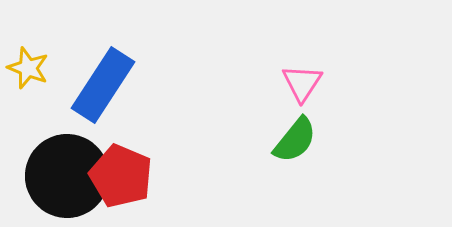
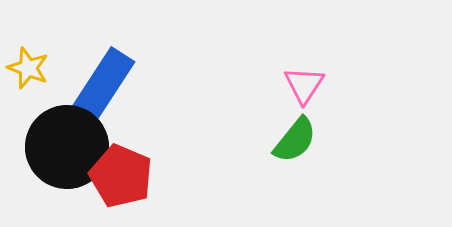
pink triangle: moved 2 px right, 2 px down
black circle: moved 29 px up
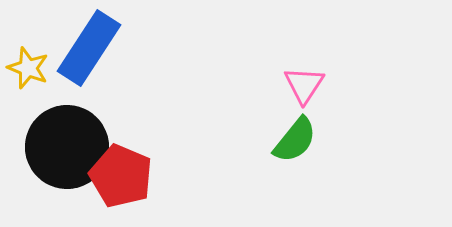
blue rectangle: moved 14 px left, 37 px up
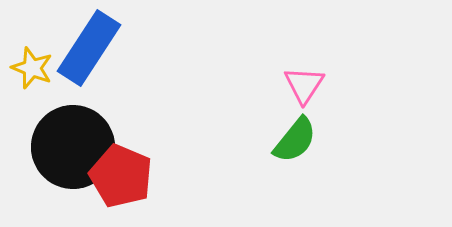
yellow star: moved 4 px right
black circle: moved 6 px right
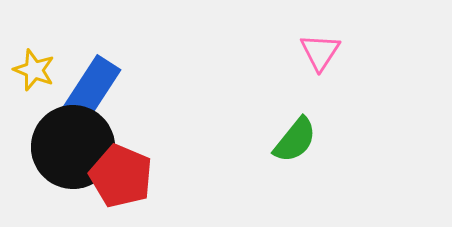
blue rectangle: moved 45 px down
yellow star: moved 2 px right, 2 px down
pink triangle: moved 16 px right, 33 px up
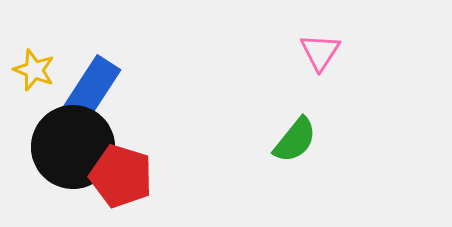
red pentagon: rotated 6 degrees counterclockwise
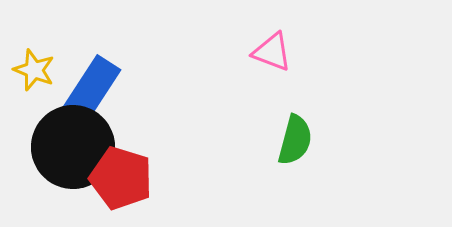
pink triangle: moved 48 px left; rotated 42 degrees counterclockwise
green semicircle: rotated 24 degrees counterclockwise
red pentagon: moved 2 px down
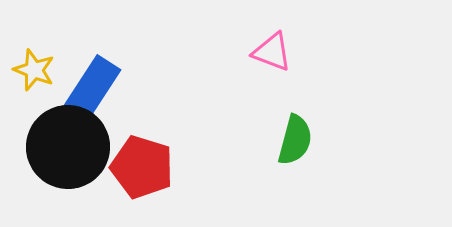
black circle: moved 5 px left
red pentagon: moved 21 px right, 11 px up
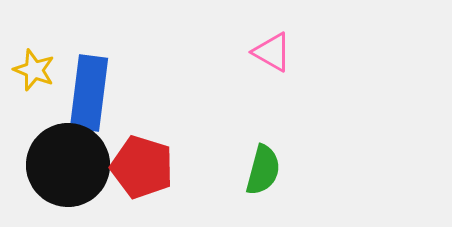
pink triangle: rotated 9 degrees clockwise
blue rectangle: rotated 26 degrees counterclockwise
green semicircle: moved 32 px left, 30 px down
black circle: moved 18 px down
